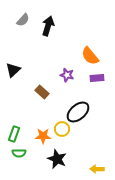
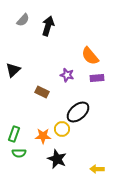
brown rectangle: rotated 16 degrees counterclockwise
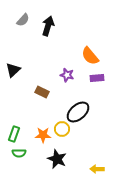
orange star: moved 1 px up
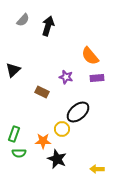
purple star: moved 1 px left, 2 px down
orange star: moved 6 px down
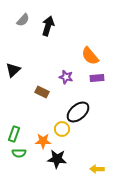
black star: rotated 18 degrees counterclockwise
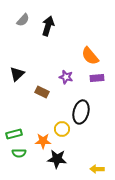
black triangle: moved 4 px right, 4 px down
black ellipse: moved 3 px right; rotated 35 degrees counterclockwise
green rectangle: rotated 56 degrees clockwise
